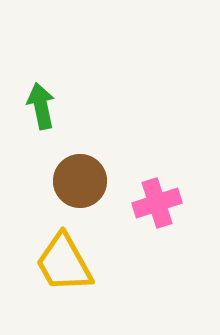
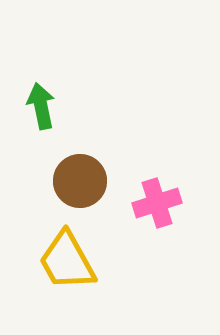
yellow trapezoid: moved 3 px right, 2 px up
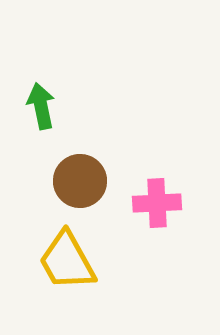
pink cross: rotated 15 degrees clockwise
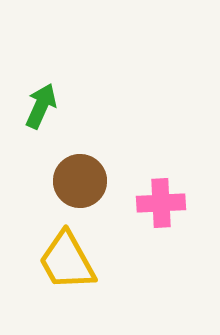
green arrow: rotated 36 degrees clockwise
pink cross: moved 4 px right
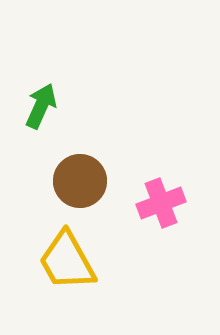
pink cross: rotated 18 degrees counterclockwise
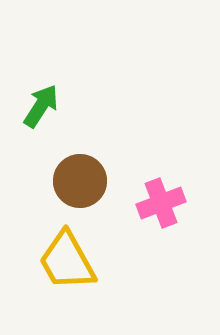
green arrow: rotated 9 degrees clockwise
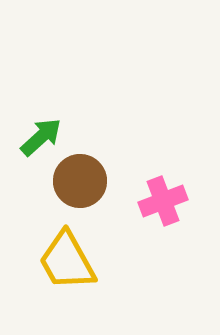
green arrow: moved 31 px down; rotated 15 degrees clockwise
pink cross: moved 2 px right, 2 px up
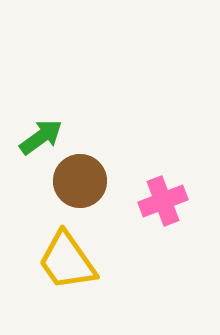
green arrow: rotated 6 degrees clockwise
yellow trapezoid: rotated 6 degrees counterclockwise
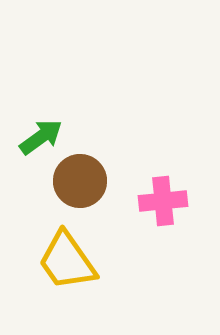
pink cross: rotated 15 degrees clockwise
